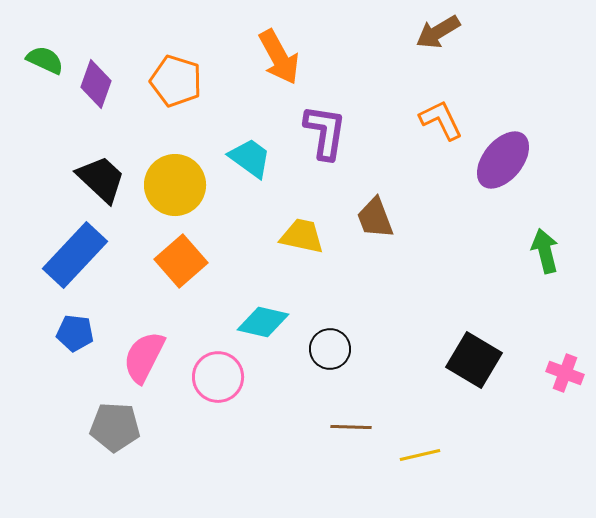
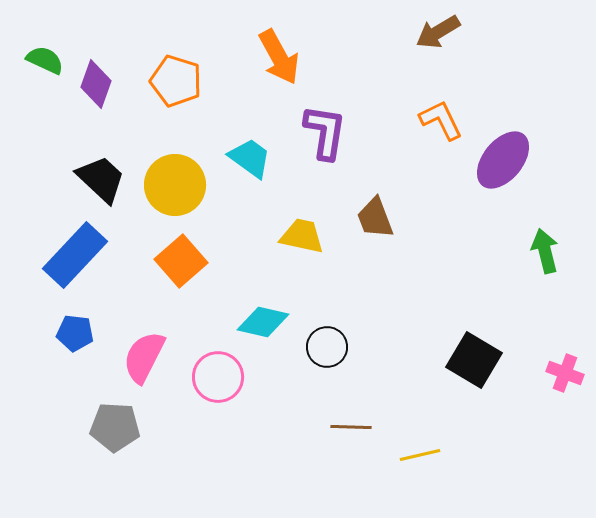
black circle: moved 3 px left, 2 px up
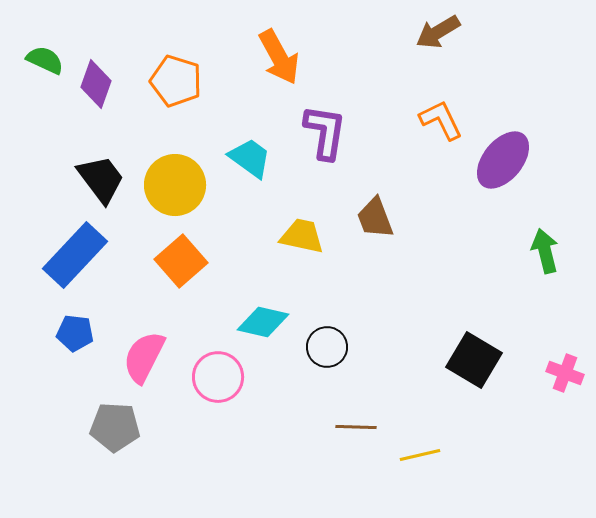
black trapezoid: rotated 10 degrees clockwise
brown line: moved 5 px right
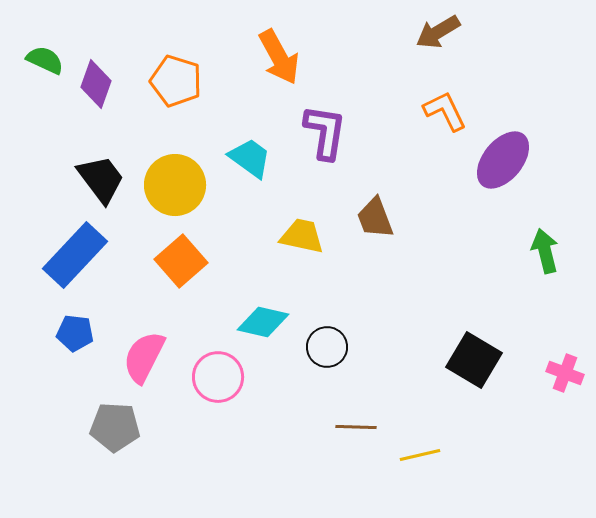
orange L-shape: moved 4 px right, 9 px up
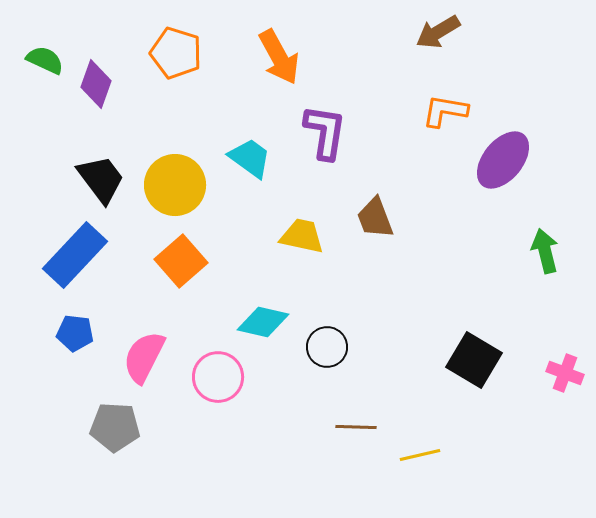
orange pentagon: moved 28 px up
orange L-shape: rotated 54 degrees counterclockwise
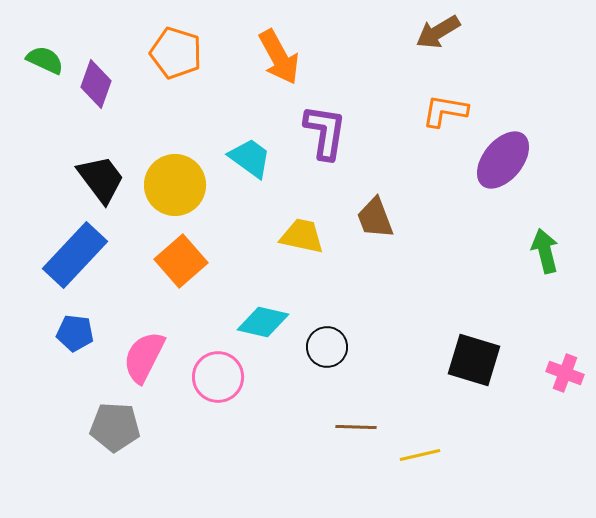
black square: rotated 14 degrees counterclockwise
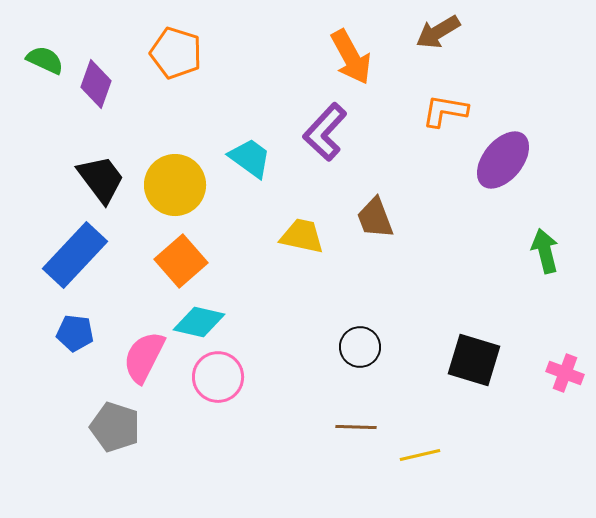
orange arrow: moved 72 px right
purple L-shape: rotated 146 degrees counterclockwise
cyan diamond: moved 64 px left
black circle: moved 33 px right
gray pentagon: rotated 15 degrees clockwise
